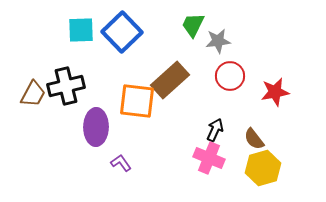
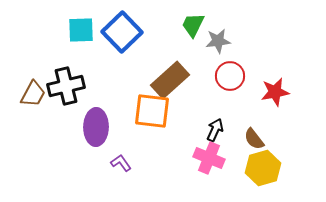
orange square: moved 15 px right, 10 px down
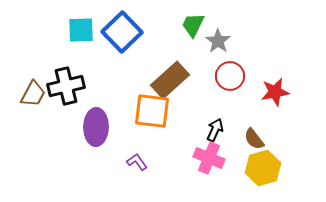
gray star: rotated 30 degrees counterclockwise
purple L-shape: moved 16 px right, 1 px up
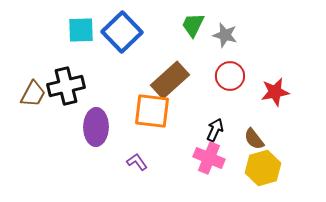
gray star: moved 7 px right, 6 px up; rotated 20 degrees counterclockwise
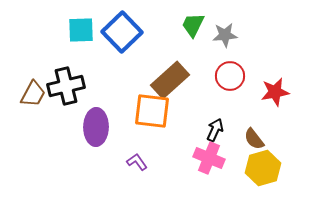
gray star: rotated 20 degrees counterclockwise
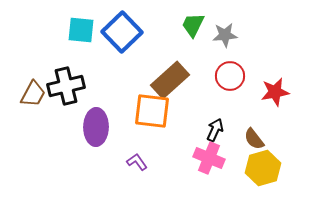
cyan square: rotated 8 degrees clockwise
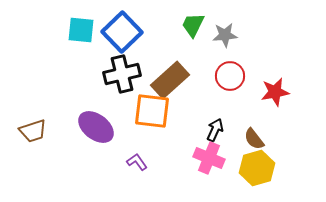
black cross: moved 56 px right, 12 px up
brown trapezoid: moved 37 px down; rotated 44 degrees clockwise
purple ellipse: rotated 54 degrees counterclockwise
yellow hexagon: moved 6 px left
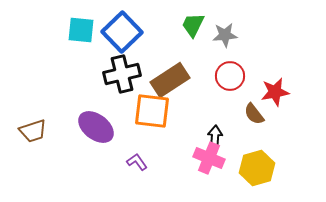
brown rectangle: rotated 9 degrees clockwise
black arrow: moved 7 px down; rotated 20 degrees counterclockwise
brown semicircle: moved 25 px up
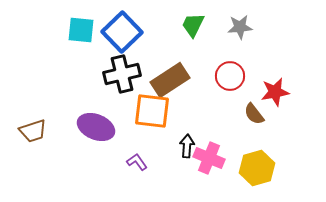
gray star: moved 15 px right, 8 px up
purple ellipse: rotated 15 degrees counterclockwise
black arrow: moved 28 px left, 9 px down
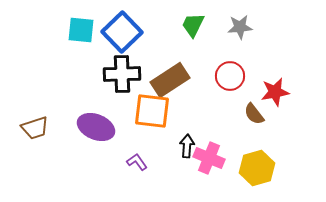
black cross: rotated 12 degrees clockwise
brown trapezoid: moved 2 px right, 3 px up
